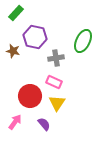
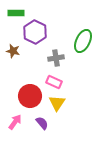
green rectangle: rotated 49 degrees clockwise
purple hexagon: moved 5 px up; rotated 15 degrees clockwise
purple semicircle: moved 2 px left, 1 px up
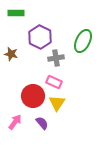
purple hexagon: moved 5 px right, 5 px down
brown star: moved 2 px left, 3 px down
red circle: moved 3 px right
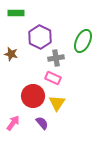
pink rectangle: moved 1 px left, 4 px up
pink arrow: moved 2 px left, 1 px down
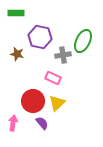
purple hexagon: rotated 15 degrees counterclockwise
brown star: moved 6 px right
gray cross: moved 7 px right, 3 px up
red circle: moved 5 px down
yellow triangle: rotated 12 degrees clockwise
pink arrow: rotated 28 degrees counterclockwise
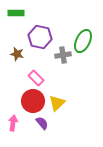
pink rectangle: moved 17 px left; rotated 21 degrees clockwise
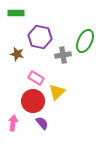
green ellipse: moved 2 px right
pink rectangle: rotated 14 degrees counterclockwise
yellow triangle: moved 11 px up
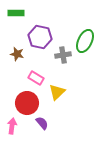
red circle: moved 6 px left, 2 px down
pink arrow: moved 1 px left, 3 px down
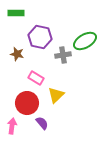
green ellipse: rotated 35 degrees clockwise
yellow triangle: moved 1 px left, 3 px down
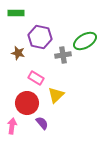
brown star: moved 1 px right, 1 px up
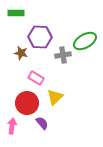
purple hexagon: rotated 10 degrees counterclockwise
brown star: moved 3 px right
yellow triangle: moved 1 px left, 2 px down
